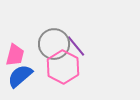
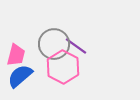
purple line: rotated 15 degrees counterclockwise
pink trapezoid: moved 1 px right
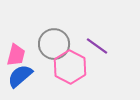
purple line: moved 21 px right
pink hexagon: moved 7 px right
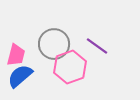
pink hexagon: rotated 12 degrees clockwise
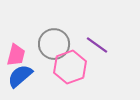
purple line: moved 1 px up
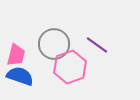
blue semicircle: rotated 60 degrees clockwise
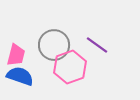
gray circle: moved 1 px down
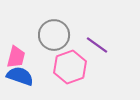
gray circle: moved 10 px up
pink trapezoid: moved 2 px down
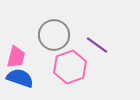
blue semicircle: moved 2 px down
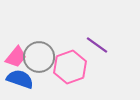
gray circle: moved 15 px left, 22 px down
pink trapezoid: rotated 25 degrees clockwise
blue semicircle: moved 1 px down
